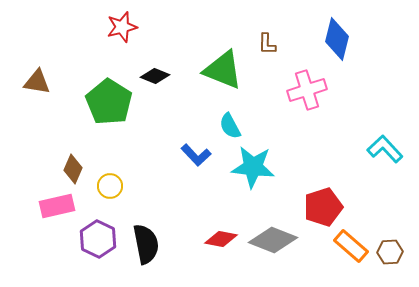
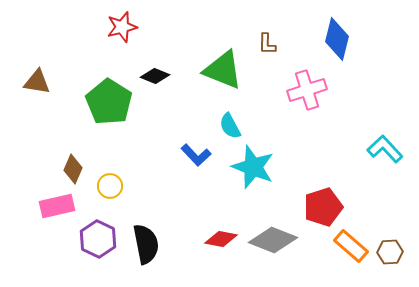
cyan star: rotated 15 degrees clockwise
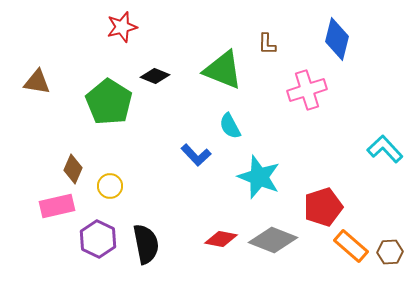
cyan star: moved 6 px right, 10 px down
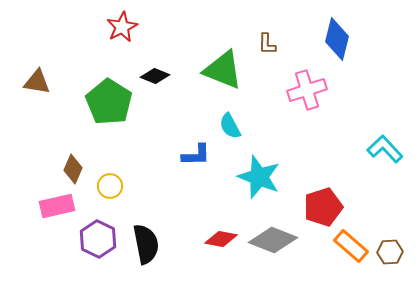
red star: rotated 12 degrees counterclockwise
blue L-shape: rotated 48 degrees counterclockwise
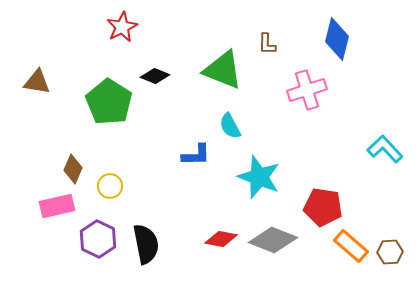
red pentagon: rotated 27 degrees clockwise
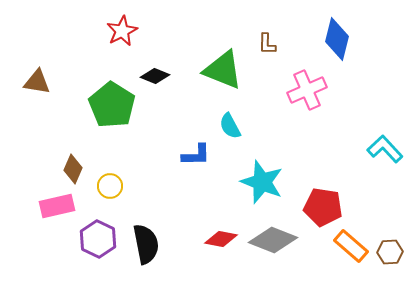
red star: moved 4 px down
pink cross: rotated 6 degrees counterclockwise
green pentagon: moved 3 px right, 3 px down
cyan star: moved 3 px right, 5 px down
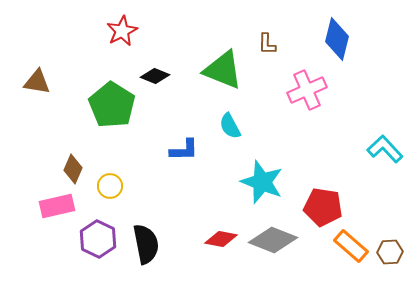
blue L-shape: moved 12 px left, 5 px up
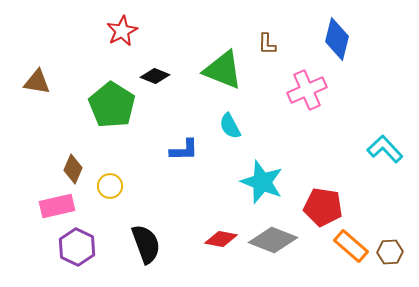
purple hexagon: moved 21 px left, 8 px down
black semicircle: rotated 9 degrees counterclockwise
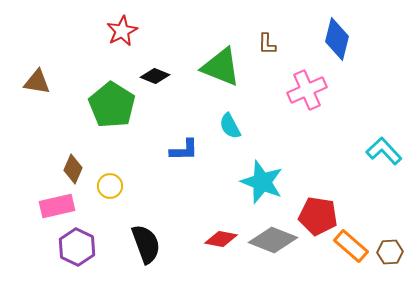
green triangle: moved 2 px left, 3 px up
cyan L-shape: moved 1 px left, 2 px down
red pentagon: moved 5 px left, 9 px down
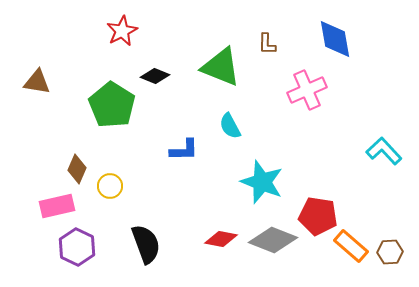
blue diamond: moved 2 px left; rotated 24 degrees counterclockwise
brown diamond: moved 4 px right
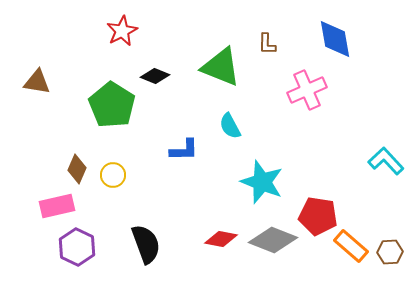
cyan L-shape: moved 2 px right, 10 px down
yellow circle: moved 3 px right, 11 px up
